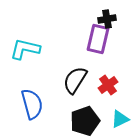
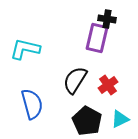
black cross: rotated 18 degrees clockwise
purple rectangle: moved 1 px left, 1 px up
black pentagon: moved 2 px right; rotated 24 degrees counterclockwise
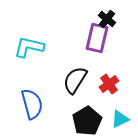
black cross: rotated 30 degrees clockwise
cyan L-shape: moved 4 px right, 2 px up
red cross: moved 1 px right, 1 px up
black pentagon: rotated 12 degrees clockwise
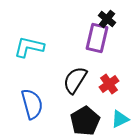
black pentagon: moved 2 px left
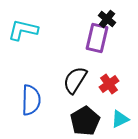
cyan L-shape: moved 6 px left, 17 px up
blue semicircle: moved 1 px left, 4 px up; rotated 16 degrees clockwise
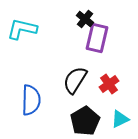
black cross: moved 22 px left
cyan L-shape: moved 1 px left, 1 px up
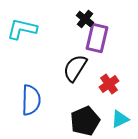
black semicircle: moved 12 px up
black pentagon: rotated 8 degrees clockwise
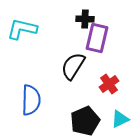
black cross: rotated 36 degrees counterclockwise
black semicircle: moved 2 px left, 2 px up
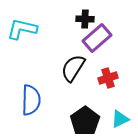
purple rectangle: rotated 36 degrees clockwise
black semicircle: moved 2 px down
red cross: moved 1 px left, 6 px up; rotated 18 degrees clockwise
black pentagon: rotated 12 degrees counterclockwise
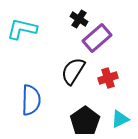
black cross: moved 6 px left; rotated 30 degrees clockwise
black semicircle: moved 3 px down
